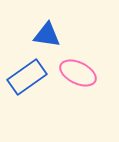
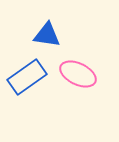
pink ellipse: moved 1 px down
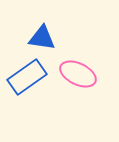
blue triangle: moved 5 px left, 3 px down
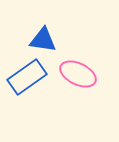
blue triangle: moved 1 px right, 2 px down
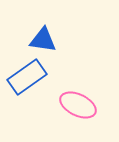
pink ellipse: moved 31 px down
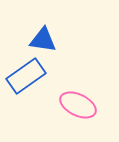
blue rectangle: moved 1 px left, 1 px up
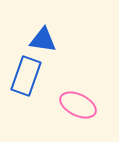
blue rectangle: rotated 36 degrees counterclockwise
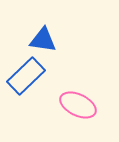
blue rectangle: rotated 27 degrees clockwise
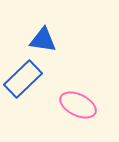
blue rectangle: moved 3 px left, 3 px down
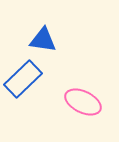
pink ellipse: moved 5 px right, 3 px up
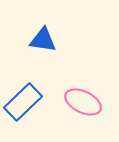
blue rectangle: moved 23 px down
